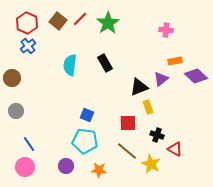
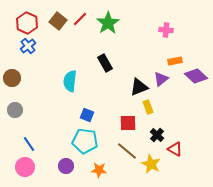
cyan semicircle: moved 16 px down
gray circle: moved 1 px left, 1 px up
black cross: rotated 24 degrees clockwise
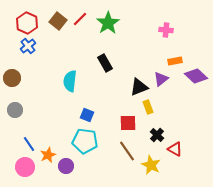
brown line: rotated 15 degrees clockwise
yellow star: moved 1 px down
orange star: moved 51 px left, 15 px up; rotated 28 degrees counterclockwise
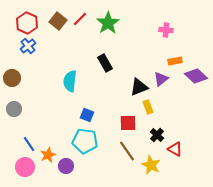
gray circle: moved 1 px left, 1 px up
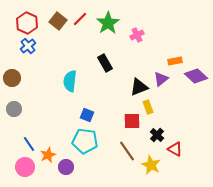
pink cross: moved 29 px left, 5 px down; rotated 32 degrees counterclockwise
red square: moved 4 px right, 2 px up
purple circle: moved 1 px down
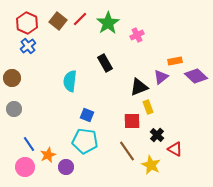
purple triangle: moved 2 px up
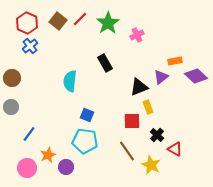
blue cross: moved 2 px right
gray circle: moved 3 px left, 2 px up
blue line: moved 10 px up; rotated 70 degrees clockwise
pink circle: moved 2 px right, 1 px down
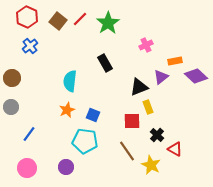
red hexagon: moved 6 px up
pink cross: moved 9 px right, 10 px down
blue square: moved 6 px right
orange star: moved 19 px right, 45 px up
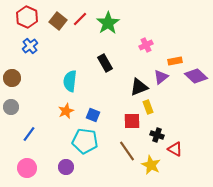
orange star: moved 1 px left, 1 px down
black cross: rotated 24 degrees counterclockwise
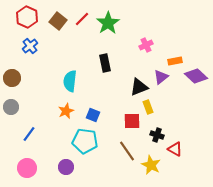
red line: moved 2 px right
black rectangle: rotated 18 degrees clockwise
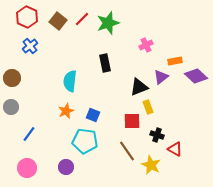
green star: rotated 15 degrees clockwise
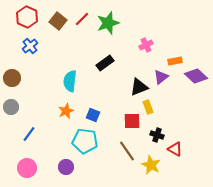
black rectangle: rotated 66 degrees clockwise
